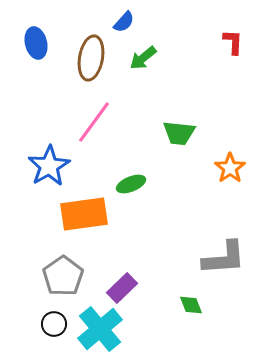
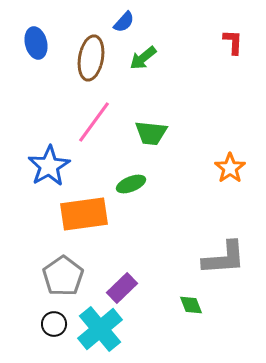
green trapezoid: moved 28 px left
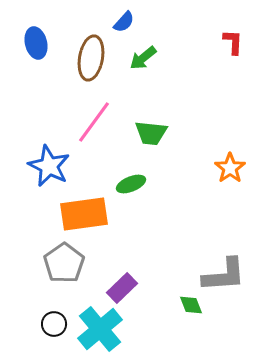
blue star: rotated 15 degrees counterclockwise
gray L-shape: moved 17 px down
gray pentagon: moved 1 px right, 13 px up
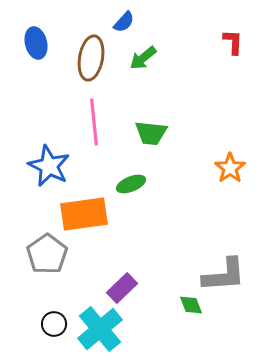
pink line: rotated 42 degrees counterclockwise
gray pentagon: moved 17 px left, 9 px up
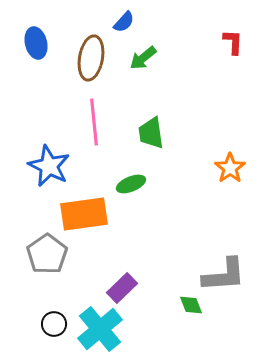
green trapezoid: rotated 76 degrees clockwise
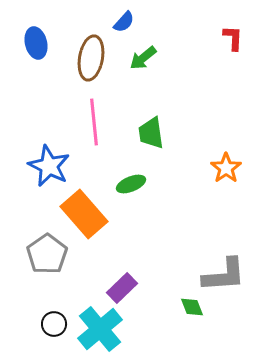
red L-shape: moved 4 px up
orange star: moved 4 px left
orange rectangle: rotated 57 degrees clockwise
green diamond: moved 1 px right, 2 px down
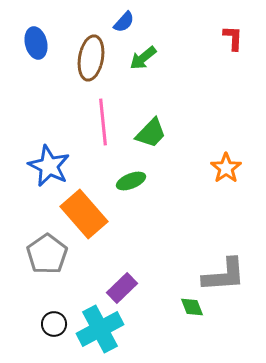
pink line: moved 9 px right
green trapezoid: rotated 128 degrees counterclockwise
green ellipse: moved 3 px up
cyan cross: rotated 12 degrees clockwise
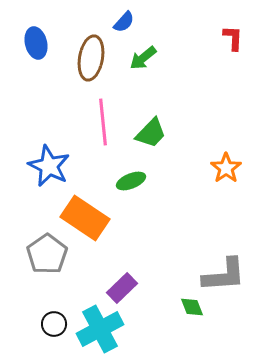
orange rectangle: moved 1 px right, 4 px down; rotated 15 degrees counterclockwise
